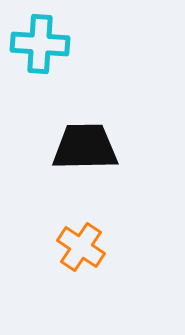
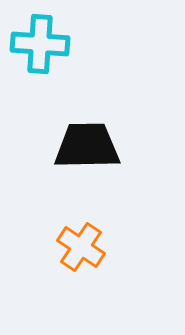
black trapezoid: moved 2 px right, 1 px up
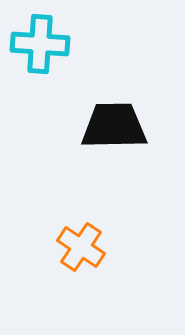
black trapezoid: moved 27 px right, 20 px up
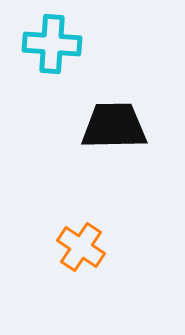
cyan cross: moved 12 px right
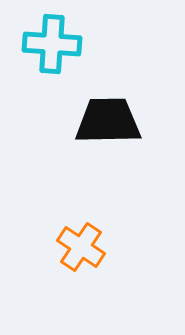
black trapezoid: moved 6 px left, 5 px up
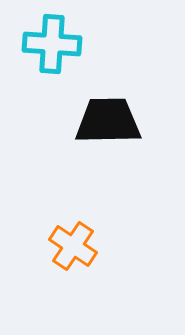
orange cross: moved 8 px left, 1 px up
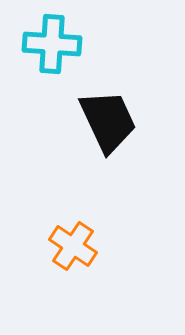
black trapezoid: rotated 66 degrees clockwise
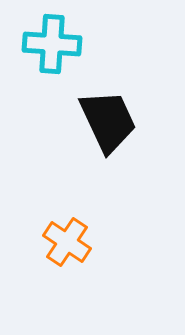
orange cross: moved 6 px left, 4 px up
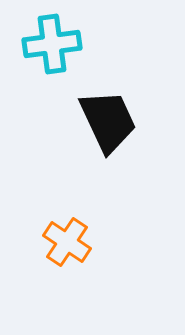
cyan cross: rotated 12 degrees counterclockwise
